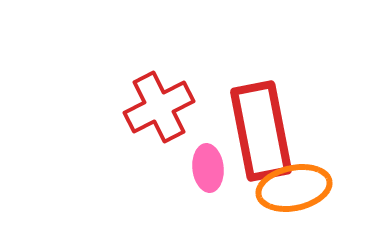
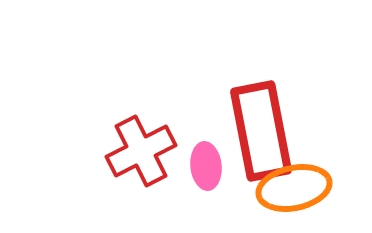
red cross: moved 18 px left, 44 px down
pink ellipse: moved 2 px left, 2 px up
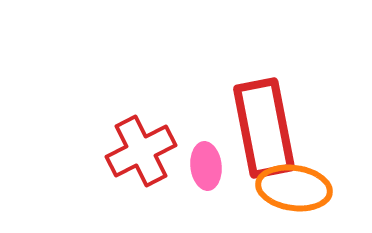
red rectangle: moved 3 px right, 3 px up
orange ellipse: rotated 20 degrees clockwise
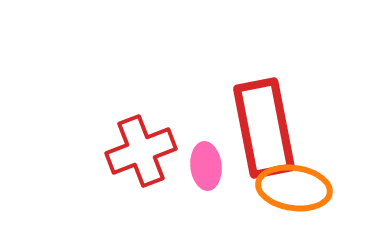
red cross: rotated 6 degrees clockwise
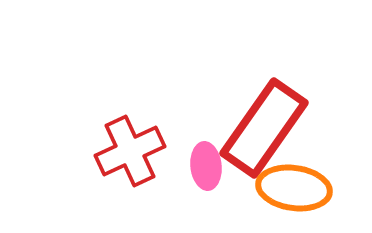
red rectangle: rotated 46 degrees clockwise
red cross: moved 11 px left; rotated 4 degrees counterclockwise
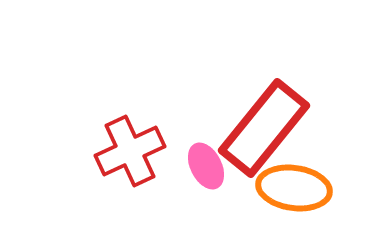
red rectangle: rotated 4 degrees clockwise
pink ellipse: rotated 21 degrees counterclockwise
